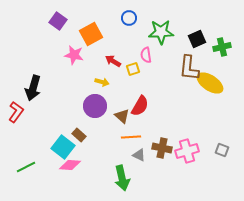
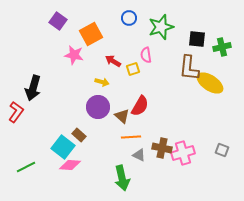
green star: moved 5 px up; rotated 15 degrees counterclockwise
black square: rotated 30 degrees clockwise
purple circle: moved 3 px right, 1 px down
pink cross: moved 4 px left, 2 px down
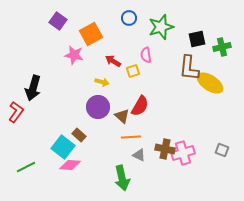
black square: rotated 18 degrees counterclockwise
yellow square: moved 2 px down
brown cross: moved 3 px right, 1 px down
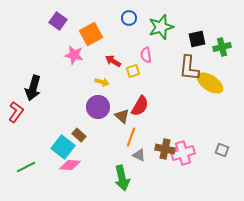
orange line: rotated 66 degrees counterclockwise
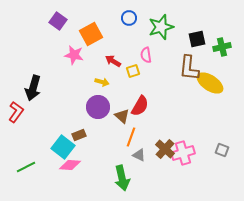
brown rectangle: rotated 64 degrees counterclockwise
brown cross: rotated 30 degrees clockwise
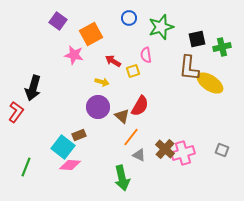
orange line: rotated 18 degrees clockwise
green line: rotated 42 degrees counterclockwise
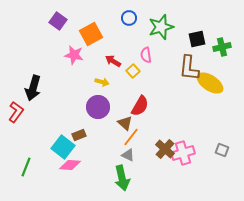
yellow square: rotated 24 degrees counterclockwise
brown triangle: moved 3 px right, 7 px down
gray triangle: moved 11 px left
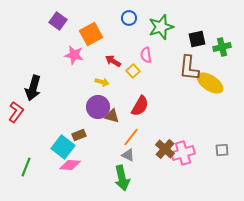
brown triangle: moved 13 px left, 7 px up; rotated 28 degrees counterclockwise
gray square: rotated 24 degrees counterclockwise
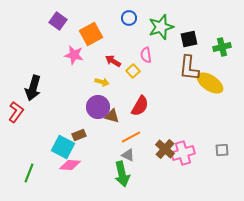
black square: moved 8 px left
orange line: rotated 24 degrees clockwise
cyan square: rotated 10 degrees counterclockwise
green line: moved 3 px right, 6 px down
green arrow: moved 4 px up
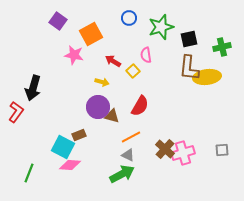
yellow ellipse: moved 3 px left, 6 px up; rotated 40 degrees counterclockwise
green arrow: rotated 105 degrees counterclockwise
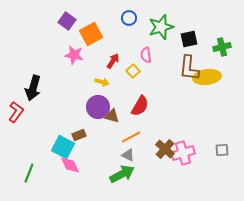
purple square: moved 9 px right
red arrow: rotated 91 degrees clockwise
pink diamond: rotated 60 degrees clockwise
